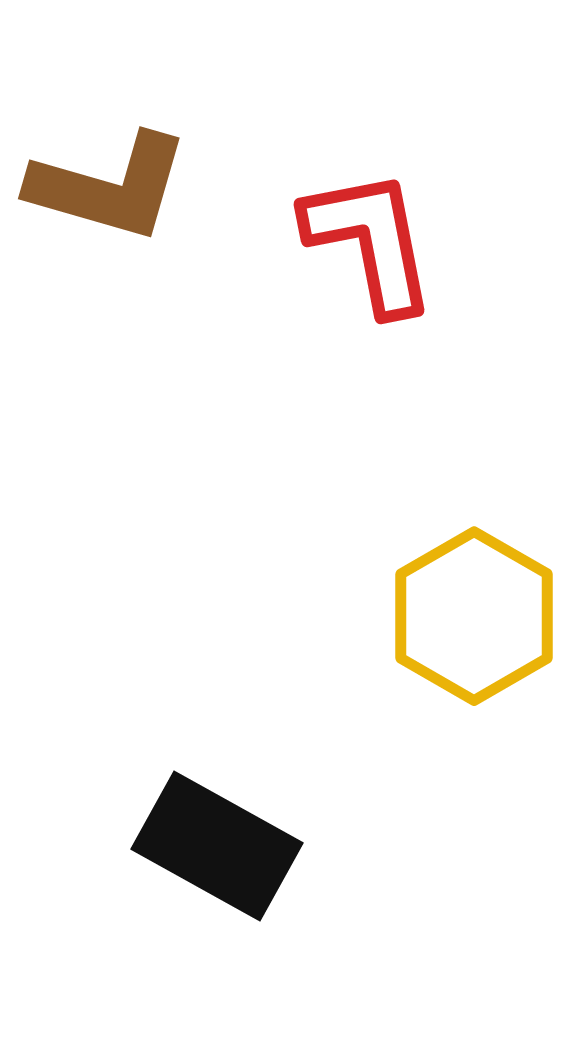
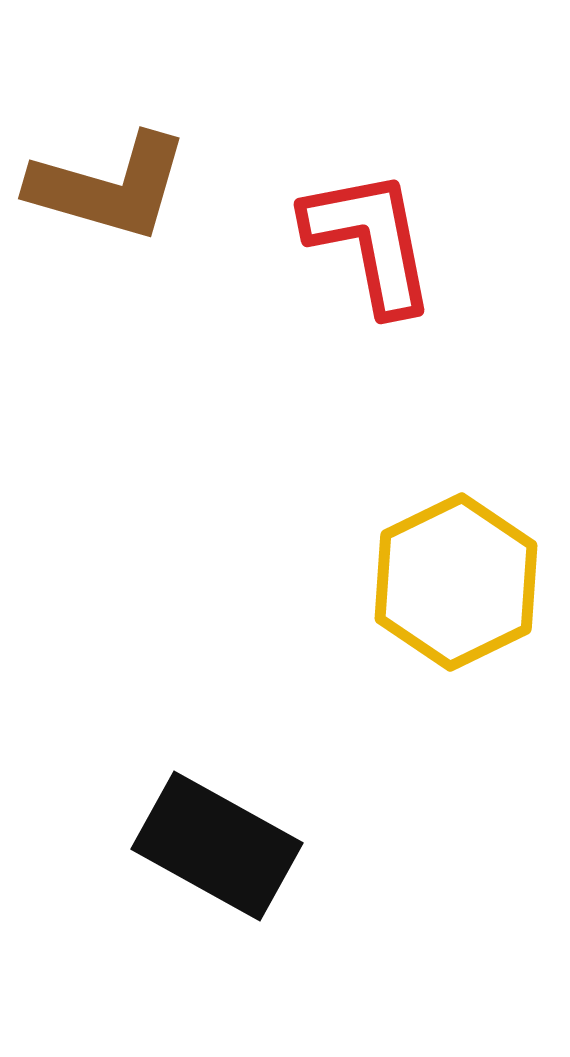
yellow hexagon: moved 18 px left, 34 px up; rotated 4 degrees clockwise
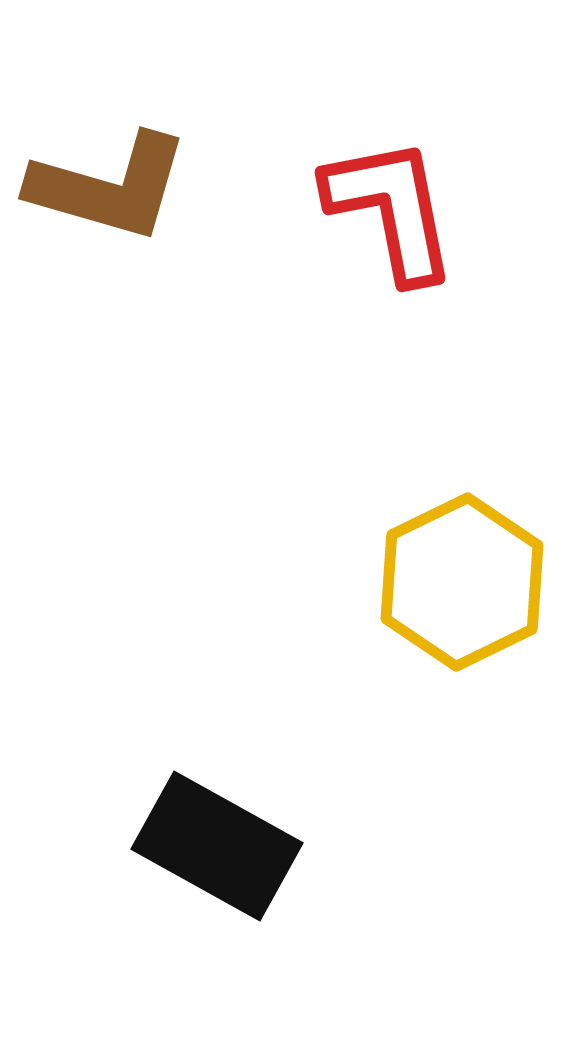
red L-shape: moved 21 px right, 32 px up
yellow hexagon: moved 6 px right
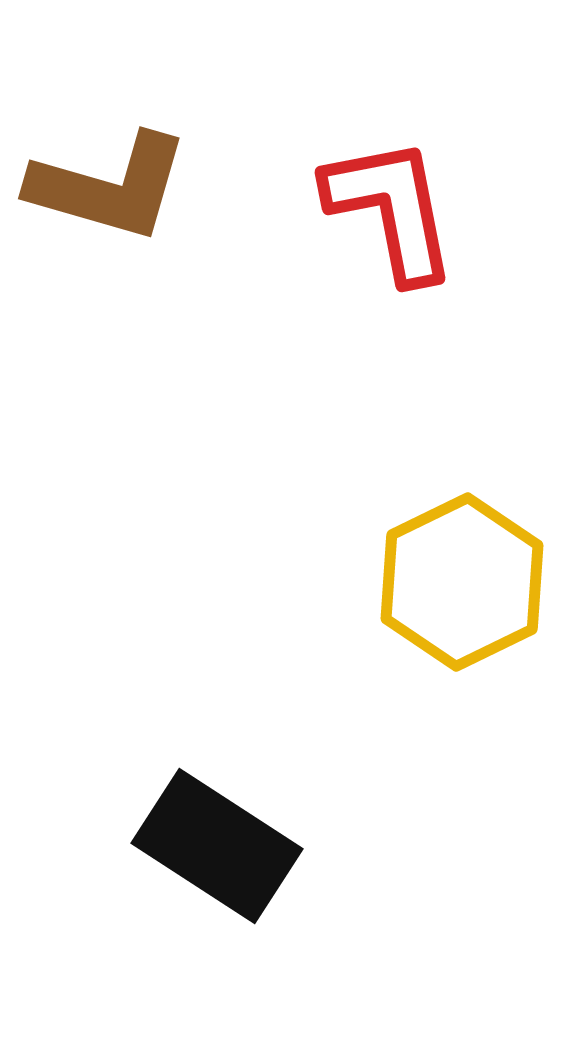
black rectangle: rotated 4 degrees clockwise
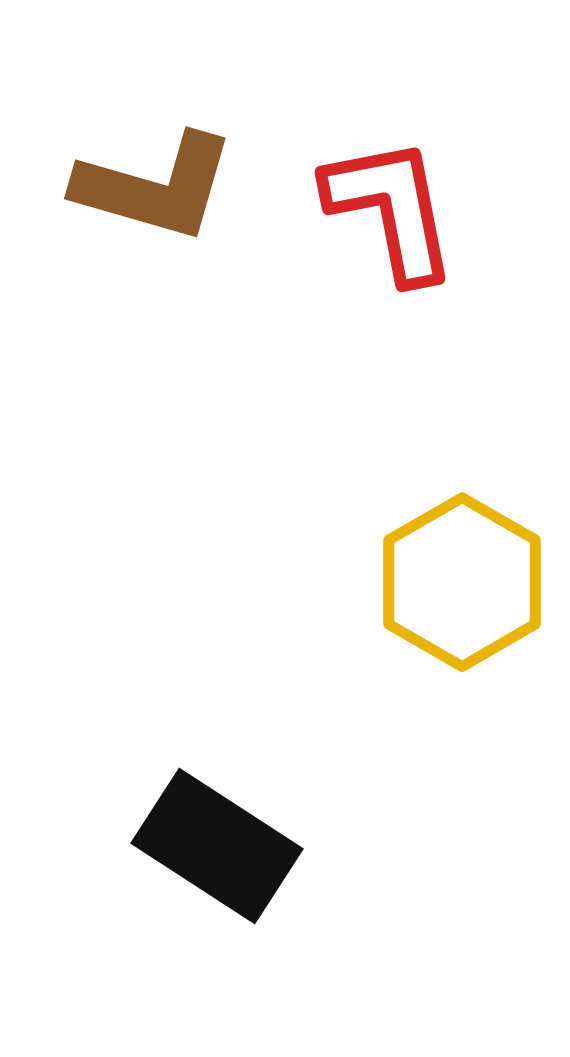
brown L-shape: moved 46 px right
yellow hexagon: rotated 4 degrees counterclockwise
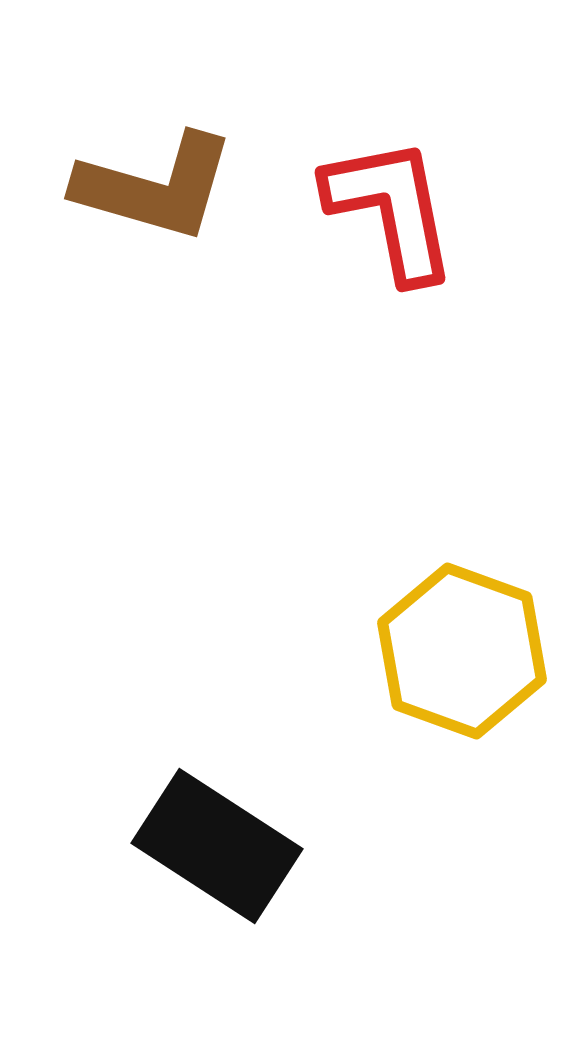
yellow hexagon: moved 69 px down; rotated 10 degrees counterclockwise
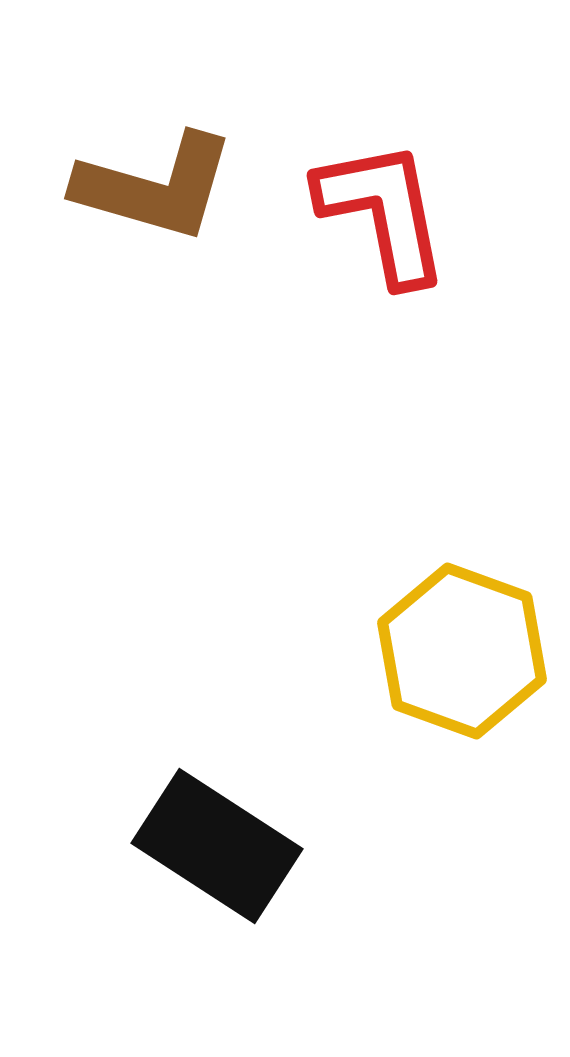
red L-shape: moved 8 px left, 3 px down
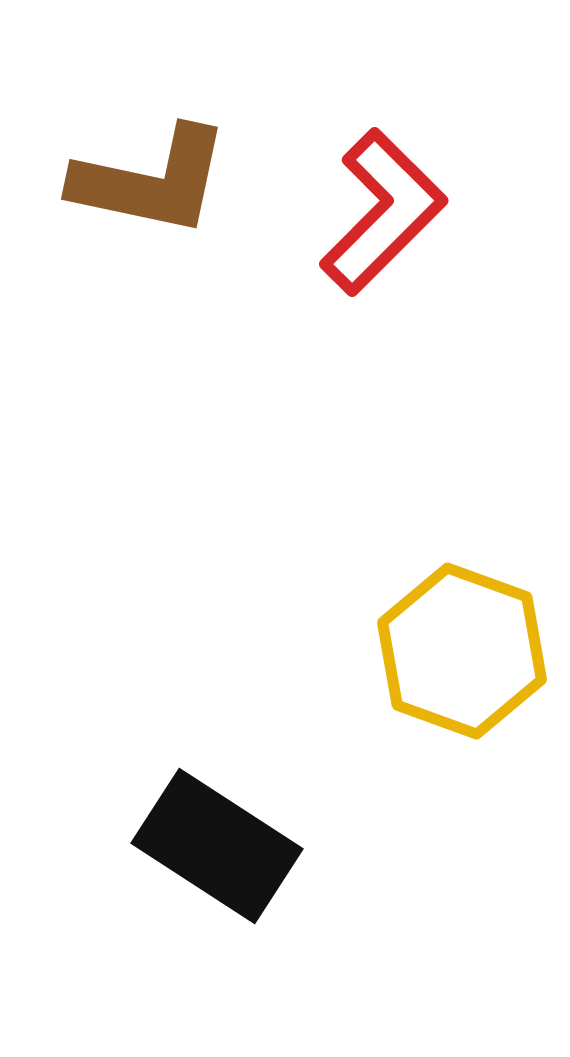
brown L-shape: moved 4 px left, 6 px up; rotated 4 degrees counterclockwise
red L-shape: rotated 56 degrees clockwise
